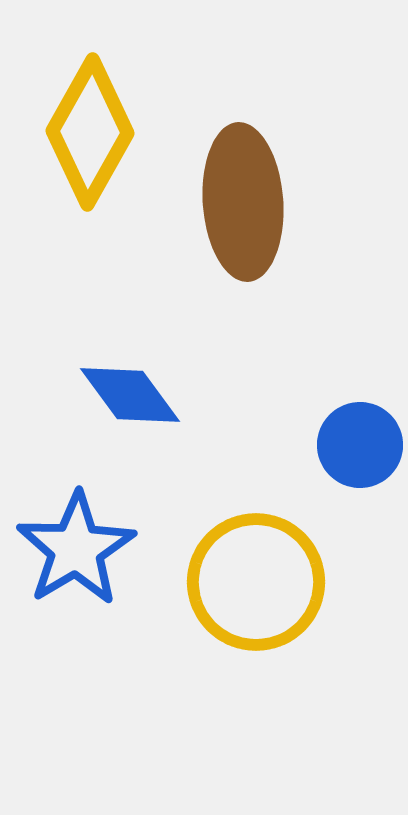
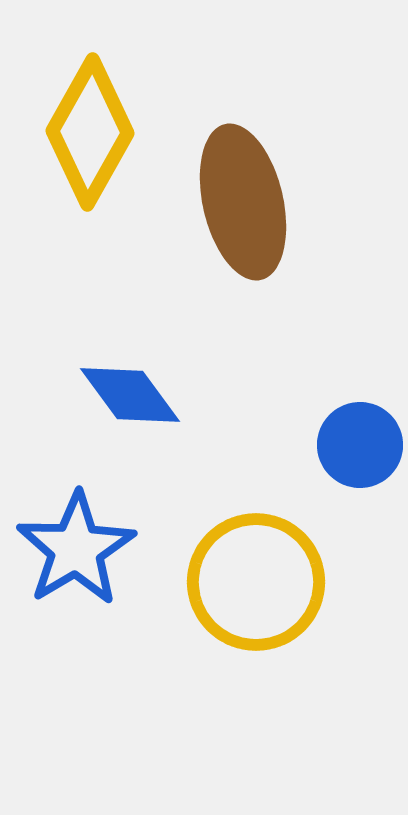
brown ellipse: rotated 9 degrees counterclockwise
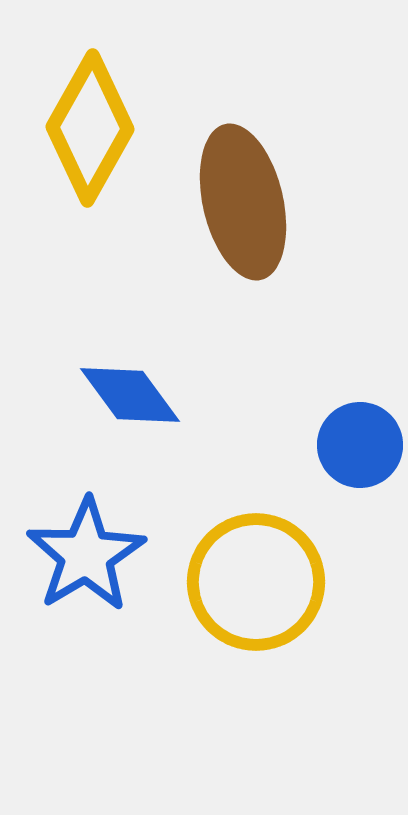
yellow diamond: moved 4 px up
blue star: moved 10 px right, 6 px down
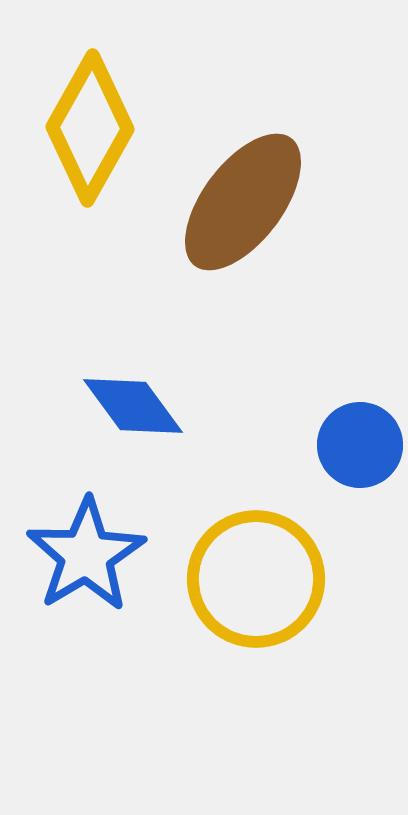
brown ellipse: rotated 50 degrees clockwise
blue diamond: moved 3 px right, 11 px down
yellow circle: moved 3 px up
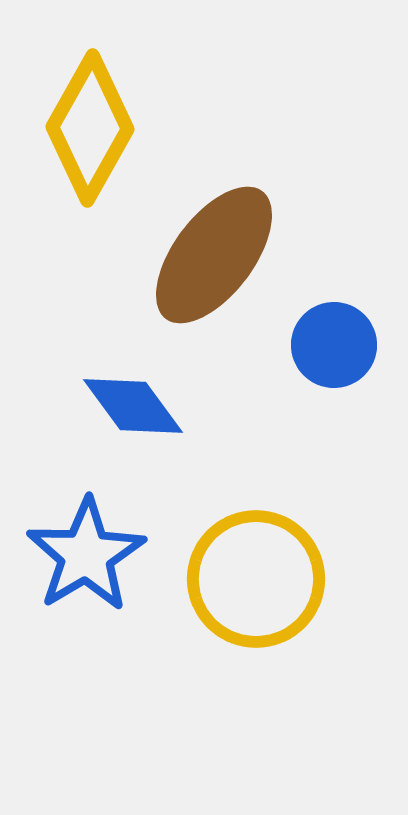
brown ellipse: moved 29 px left, 53 px down
blue circle: moved 26 px left, 100 px up
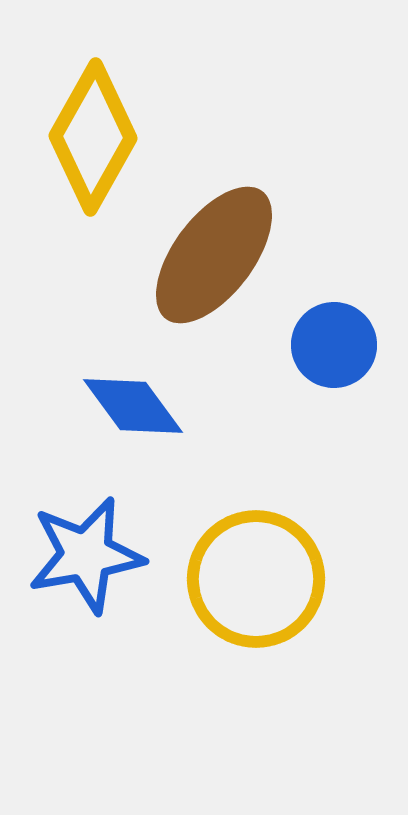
yellow diamond: moved 3 px right, 9 px down
blue star: rotated 21 degrees clockwise
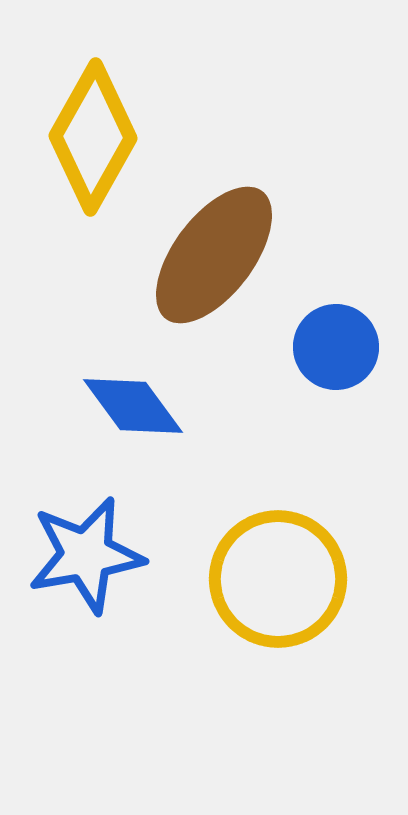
blue circle: moved 2 px right, 2 px down
yellow circle: moved 22 px right
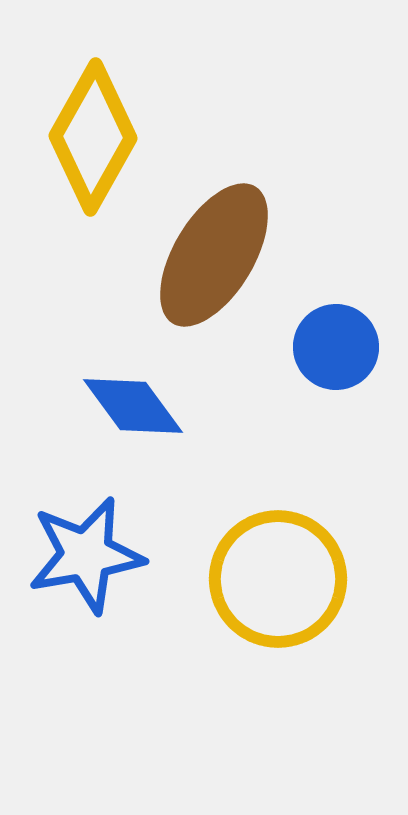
brown ellipse: rotated 6 degrees counterclockwise
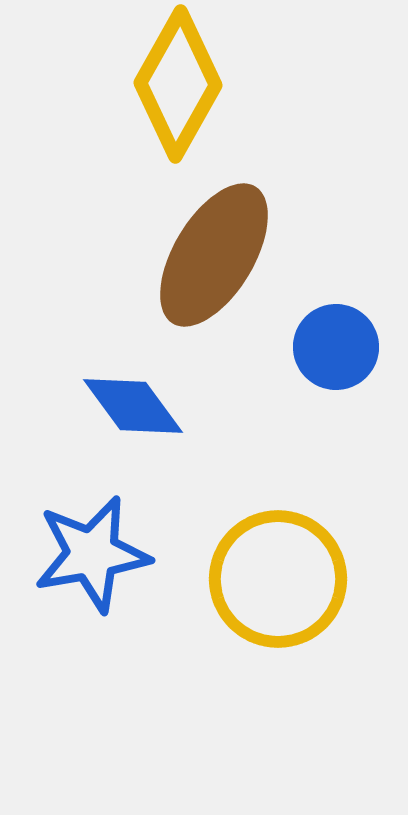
yellow diamond: moved 85 px right, 53 px up
blue star: moved 6 px right, 1 px up
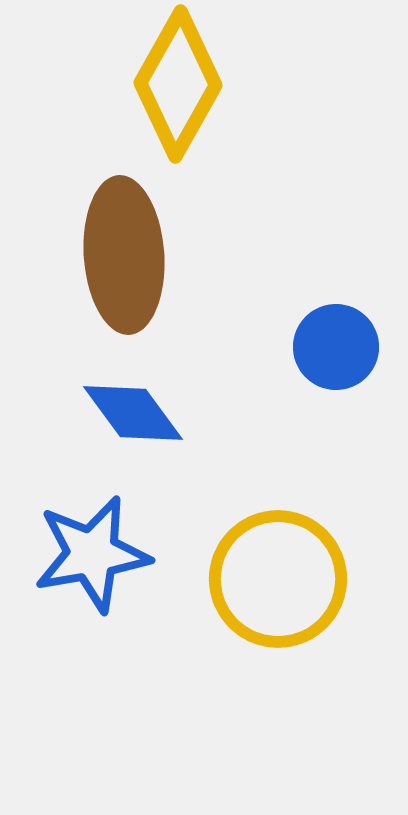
brown ellipse: moved 90 px left; rotated 35 degrees counterclockwise
blue diamond: moved 7 px down
